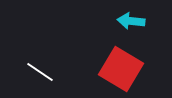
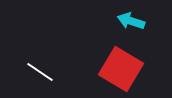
cyan arrow: rotated 12 degrees clockwise
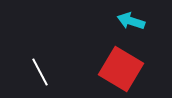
white line: rotated 28 degrees clockwise
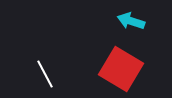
white line: moved 5 px right, 2 px down
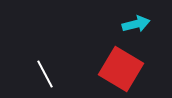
cyan arrow: moved 5 px right, 3 px down; rotated 148 degrees clockwise
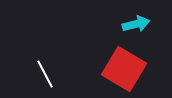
red square: moved 3 px right
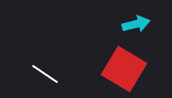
white line: rotated 28 degrees counterclockwise
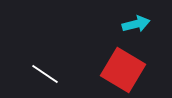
red square: moved 1 px left, 1 px down
